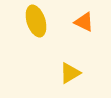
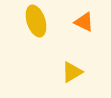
yellow triangle: moved 2 px right, 1 px up
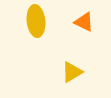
yellow ellipse: rotated 12 degrees clockwise
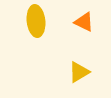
yellow triangle: moved 7 px right
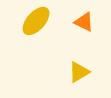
yellow ellipse: rotated 48 degrees clockwise
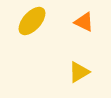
yellow ellipse: moved 4 px left
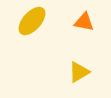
orange triangle: rotated 15 degrees counterclockwise
